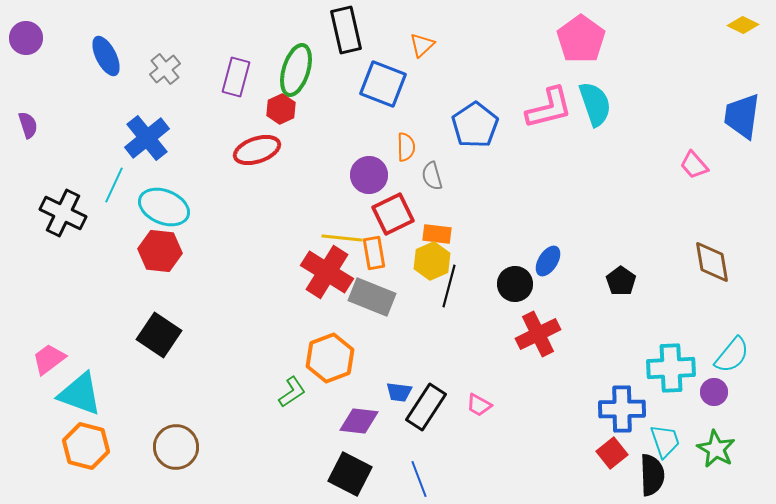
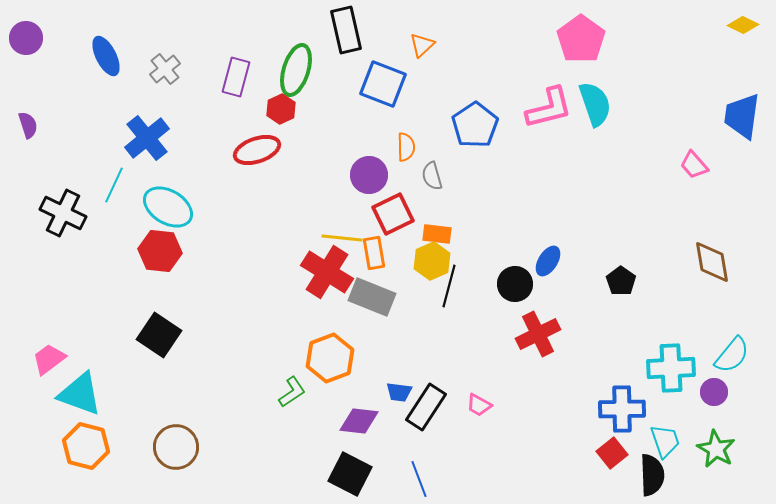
cyan ellipse at (164, 207): moved 4 px right; rotated 9 degrees clockwise
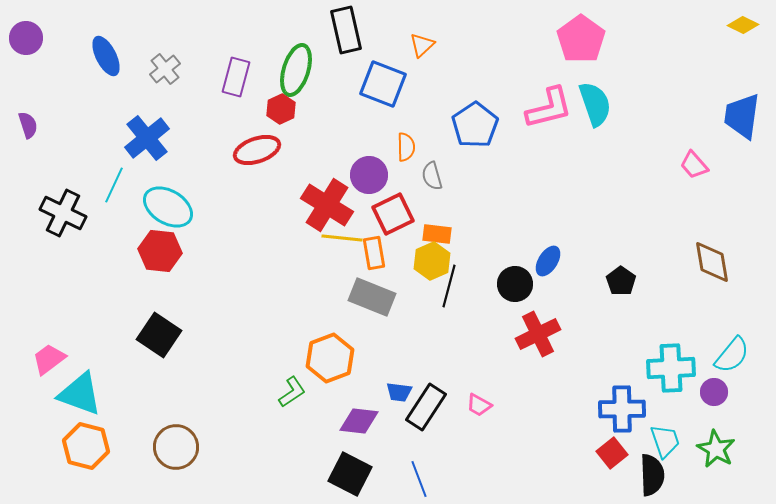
red cross at (327, 272): moved 67 px up
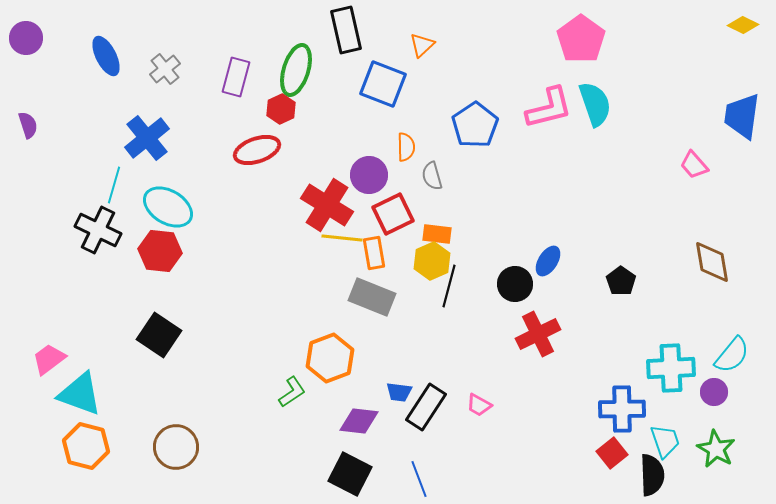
cyan line at (114, 185): rotated 9 degrees counterclockwise
black cross at (63, 213): moved 35 px right, 17 px down
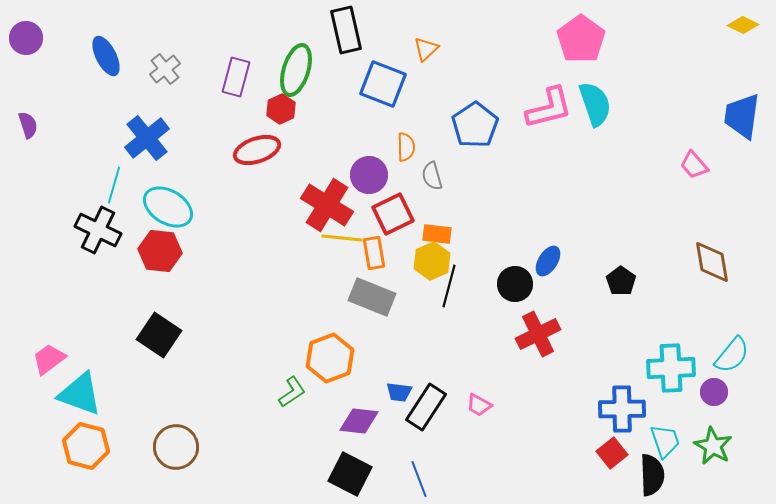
orange triangle at (422, 45): moved 4 px right, 4 px down
green star at (716, 449): moved 3 px left, 3 px up
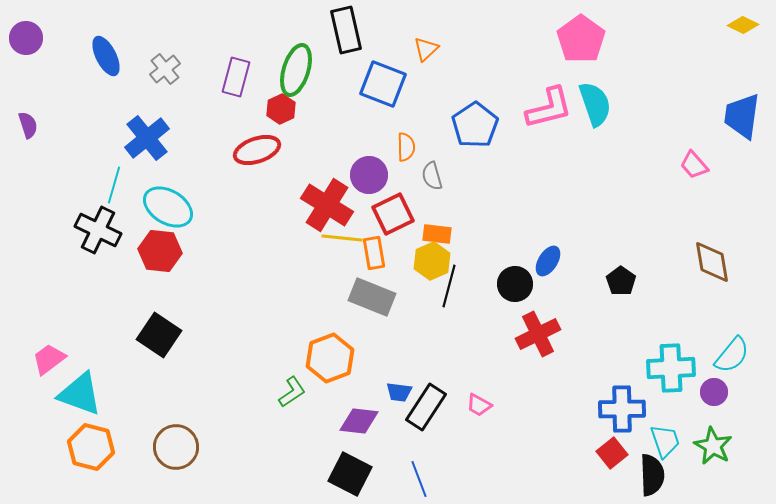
orange hexagon at (86, 446): moved 5 px right, 1 px down
